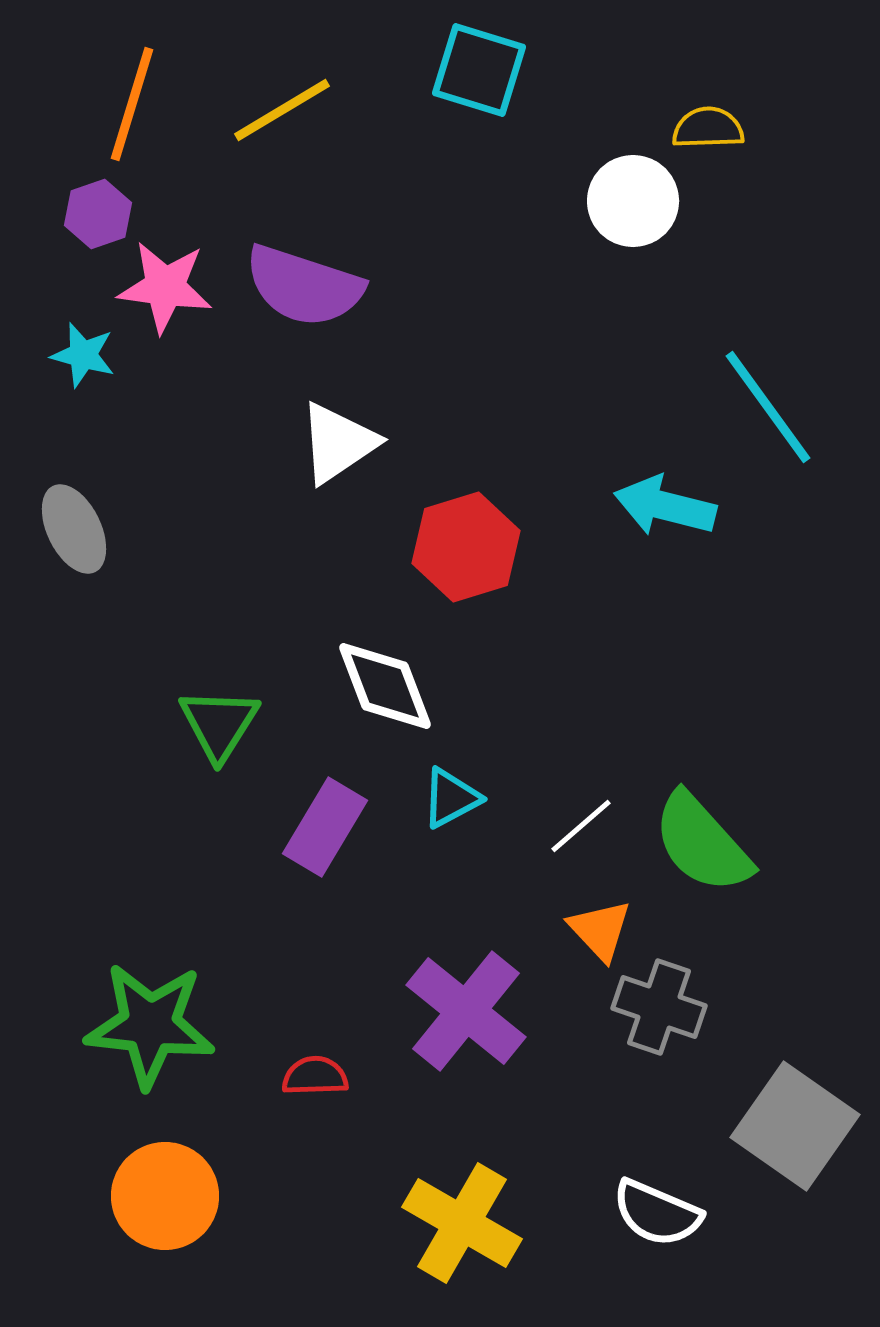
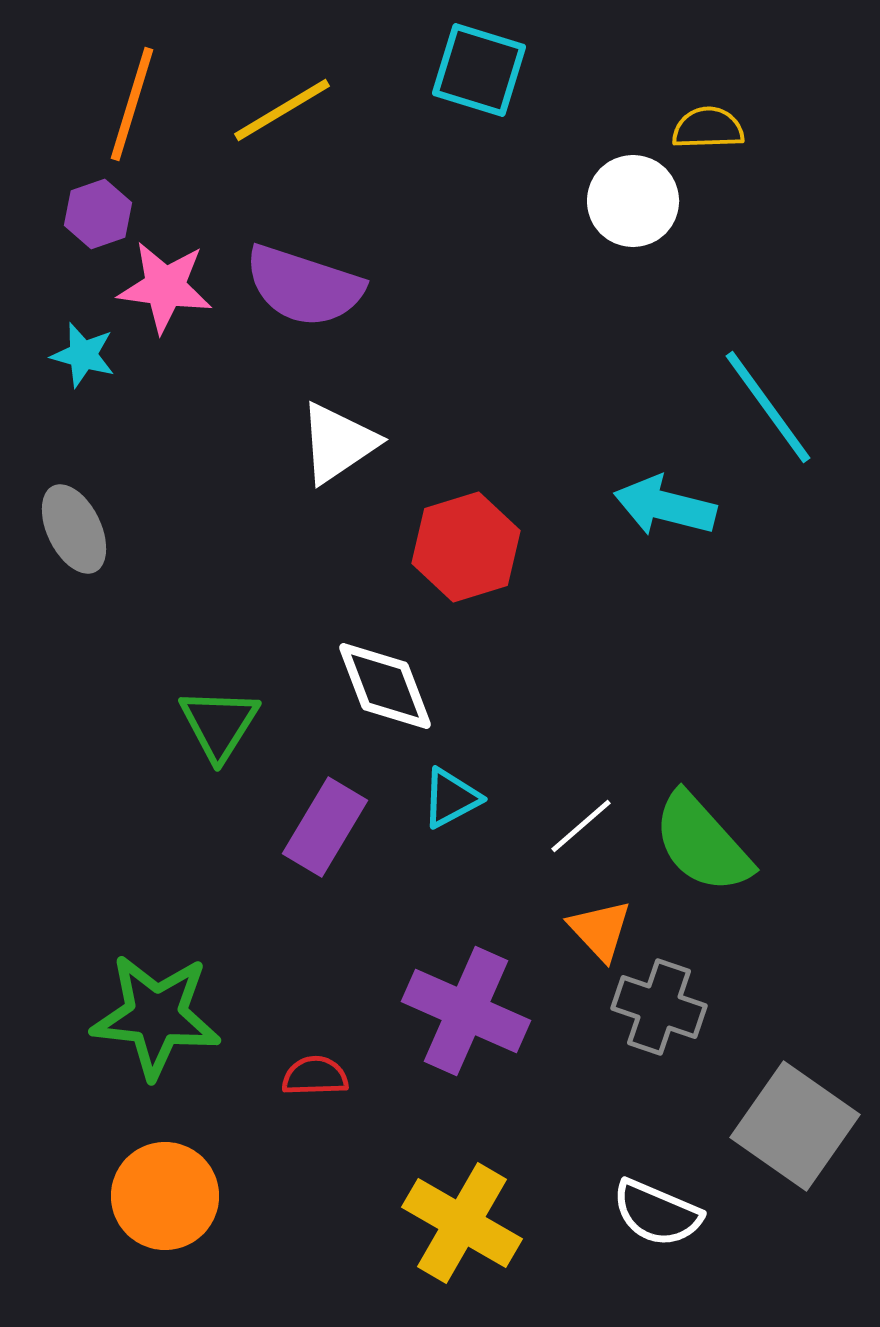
purple cross: rotated 15 degrees counterclockwise
green star: moved 6 px right, 9 px up
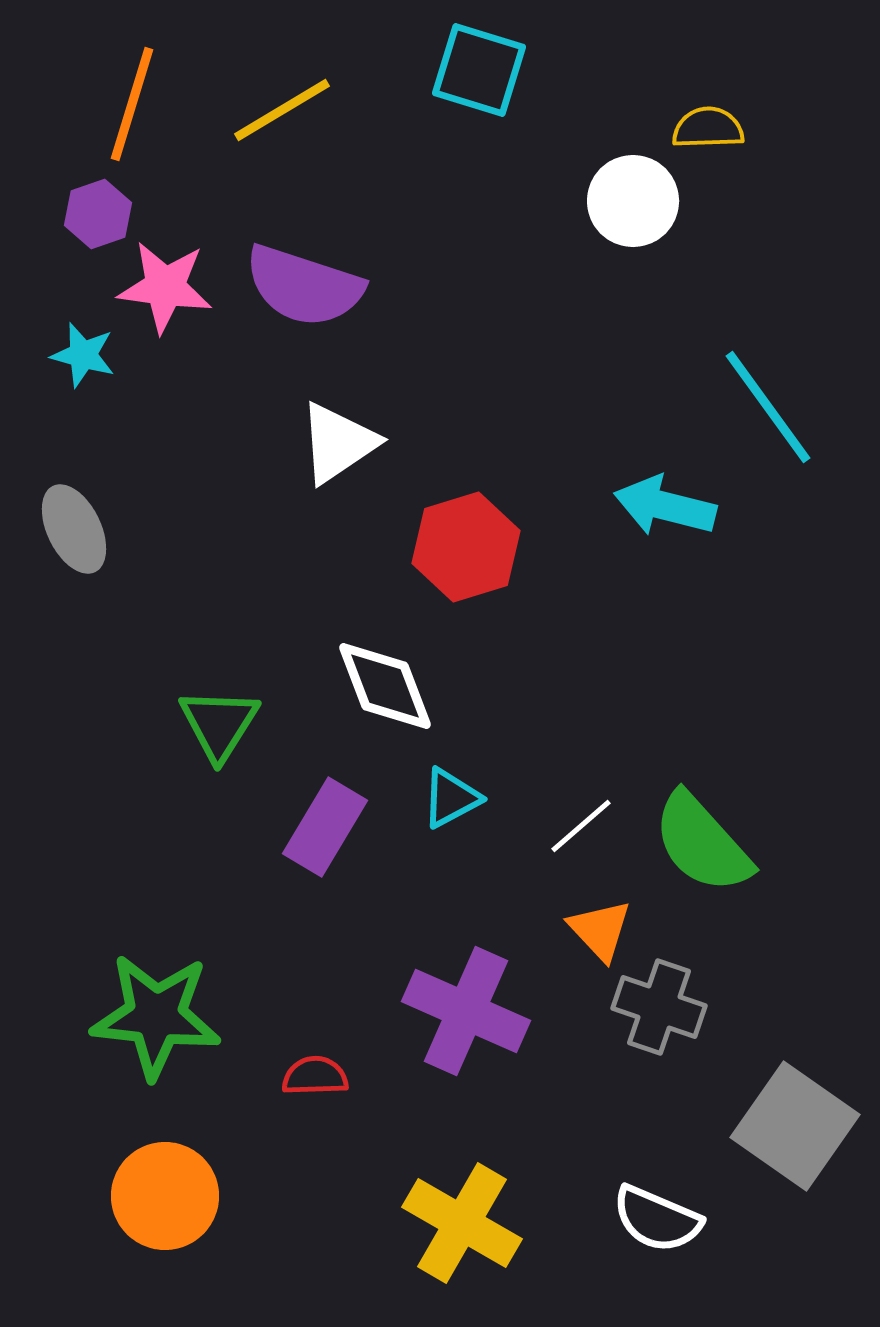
white semicircle: moved 6 px down
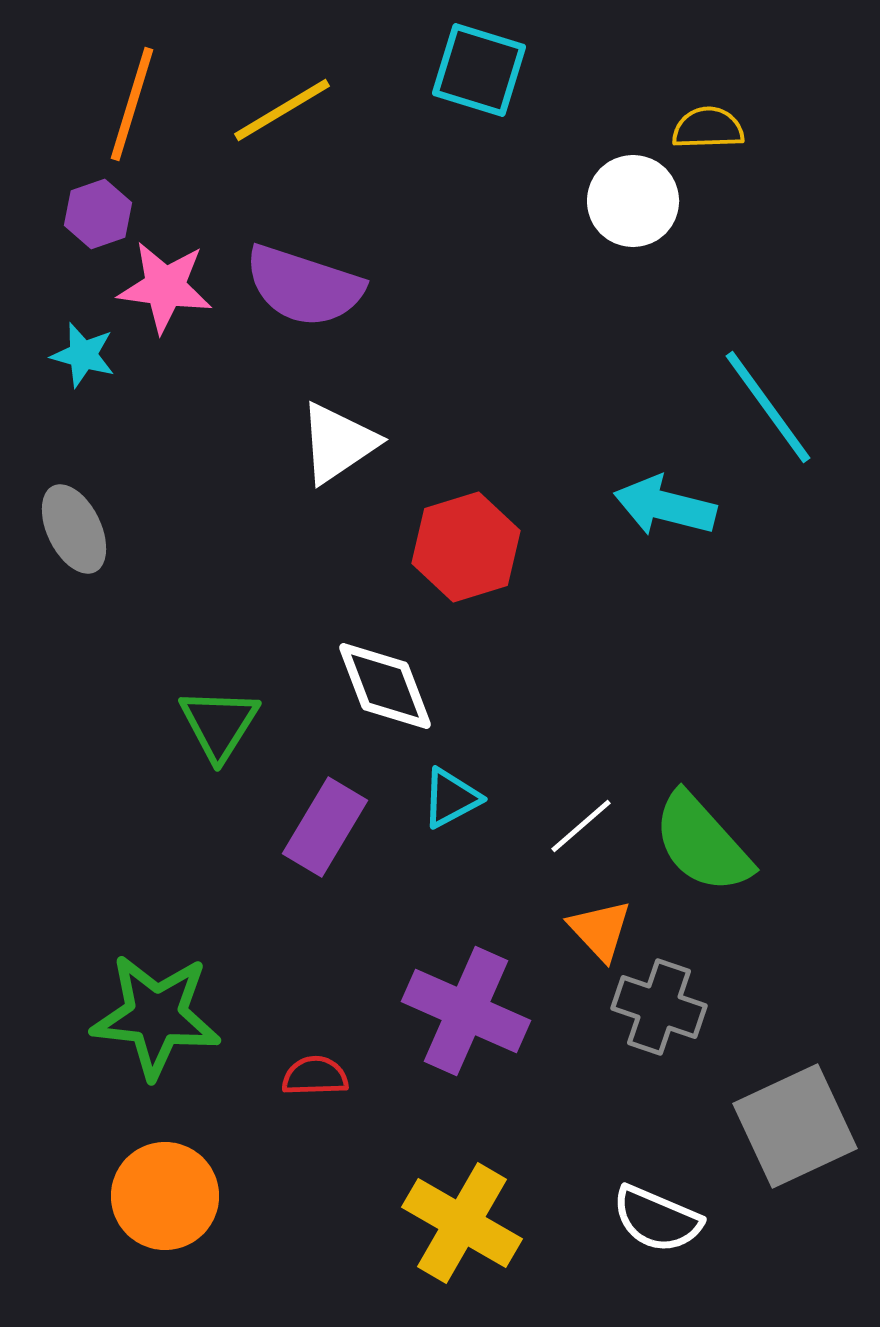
gray square: rotated 30 degrees clockwise
